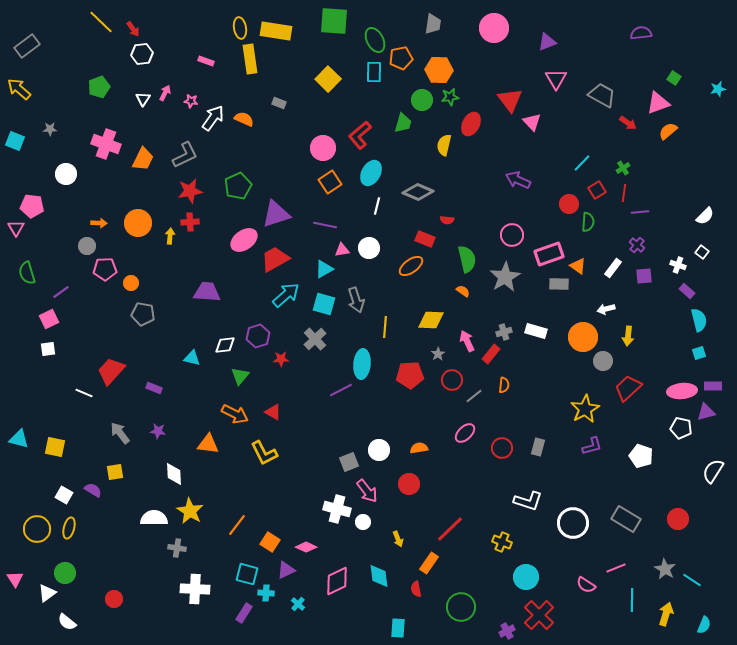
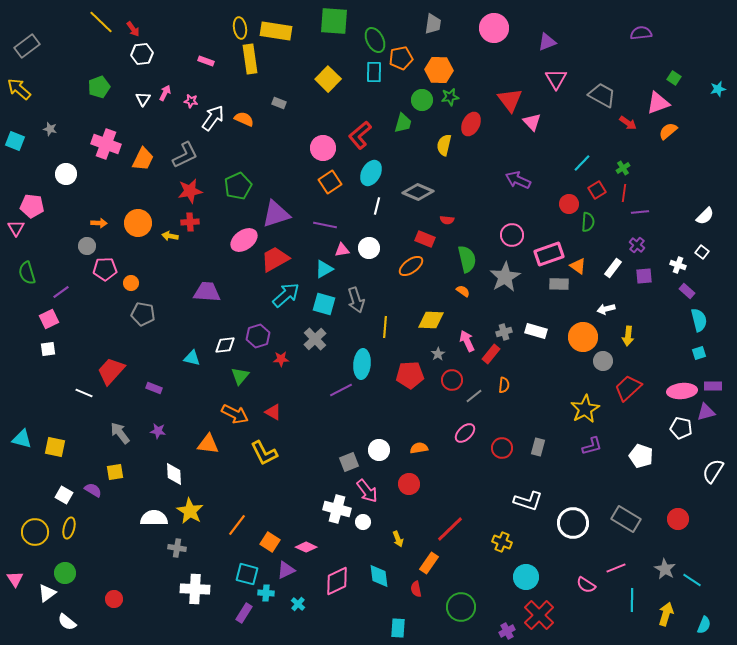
gray star at (50, 129): rotated 16 degrees clockwise
yellow arrow at (170, 236): rotated 84 degrees counterclockwise
cyan triangle at (19, 439): moved 3 px right
yellow circle at (37, 529): moved 2 px left, 3 px down
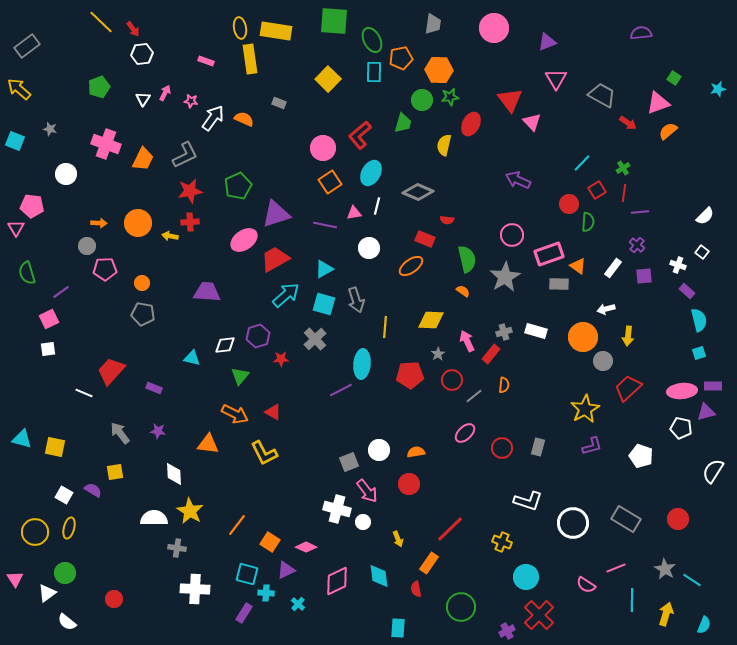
green ellipse at (375, 40): moved 3 px left
pink triangle at (342, 250): moved 12 px right, 37 px up
orange circle at (131, 283): moved 11 px right
orange semicircle at (419, 448): moved 3 px left, 4 px down
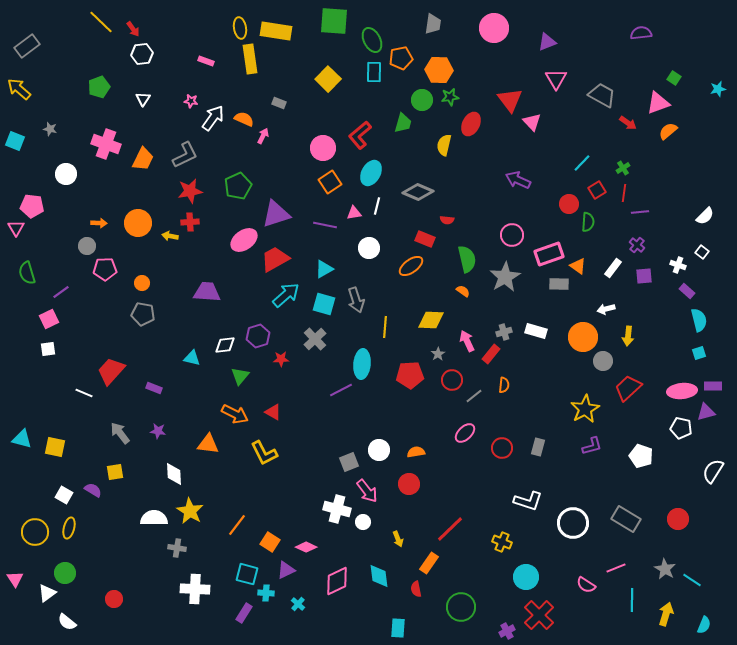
pink arrow at (165, 93): moved 98 px right, 43 px down
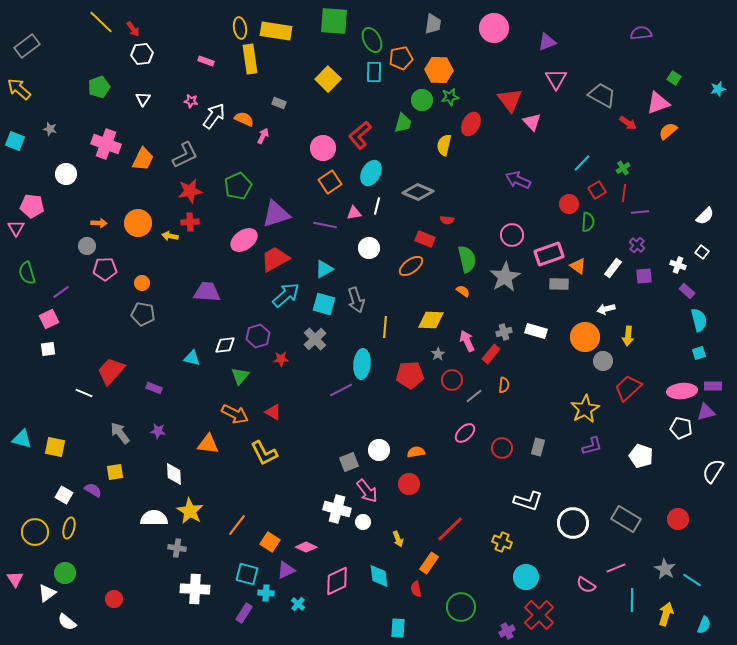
white arrow at (213, 118): moved 1 px right, 2 px up
orange circle at (583, 337): moved 2 px right
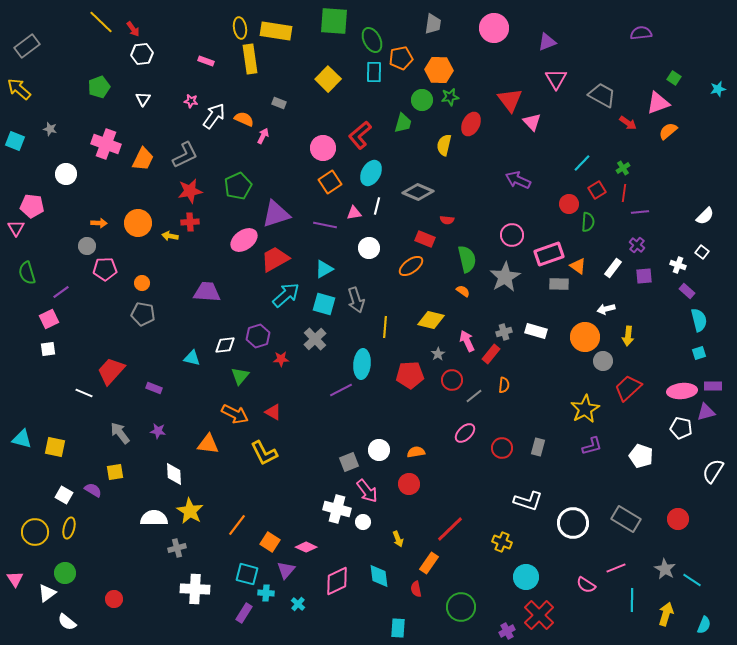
yellow diamond at (431, 320): rotated 12 degrees clockwise
gray cross at (177, 548): rotated 24 degrees counterclockwise
purple triangle at (286, 570): rotated 24 degrees counterclockwise
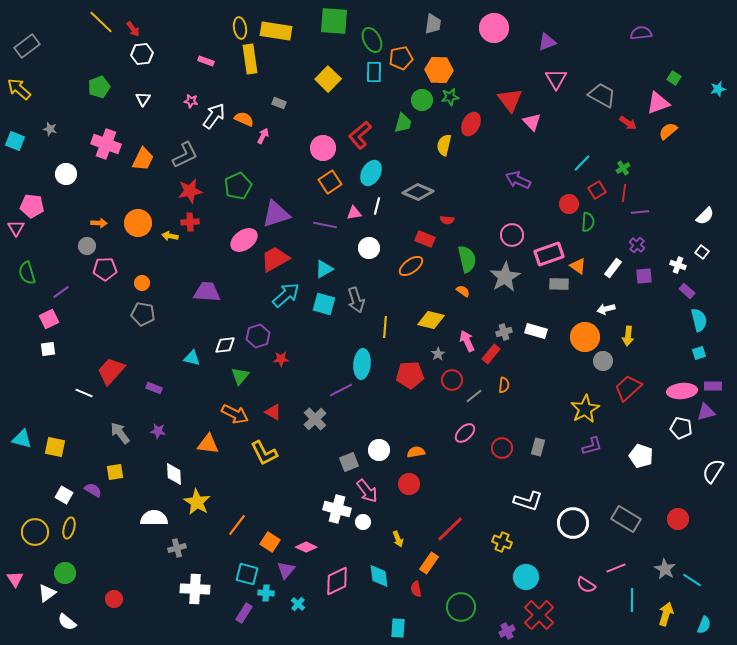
gray cross at (315, 339): moved 80 px down
yellow star at (190, 511): moved 7 px right, 9 px up
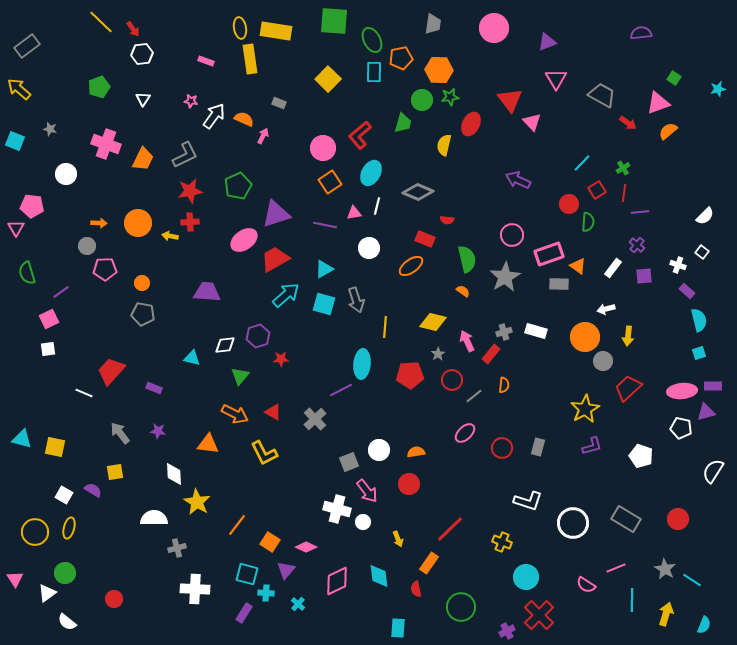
yellow diamond at (431, 320): moved 2 px right, 2 px down
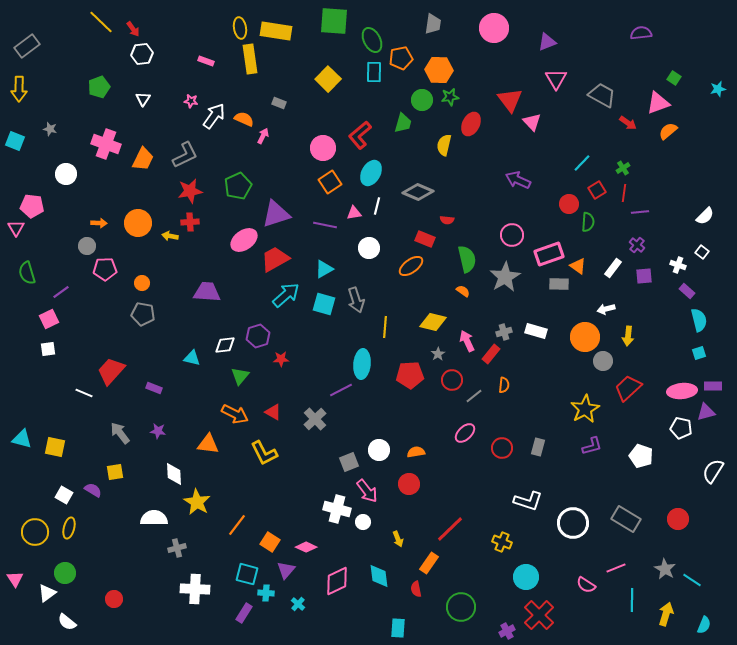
yellow arrow at (19, 89): rotated 130 degrees counterclockwise
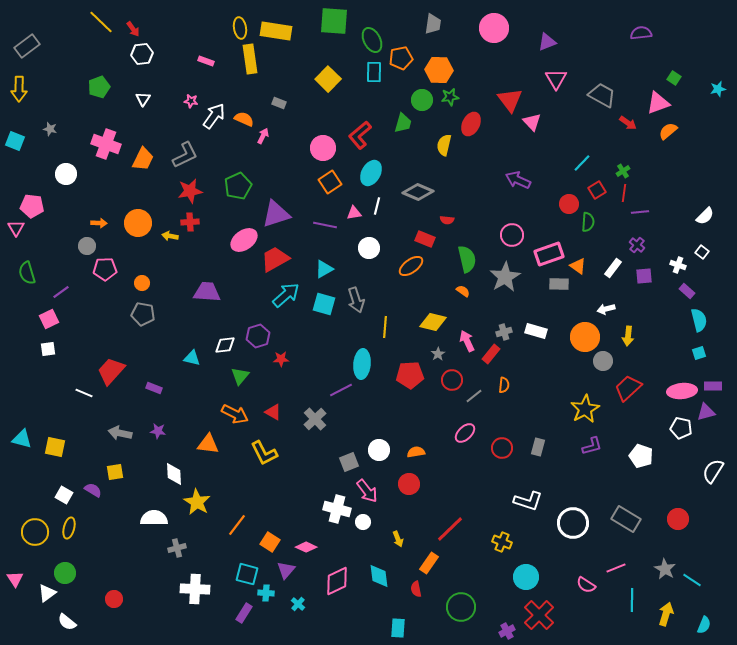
green cross at (623, 168): moved 3 px down
gray arrow at (120, 433): rotated 40 degrees counterclockwise
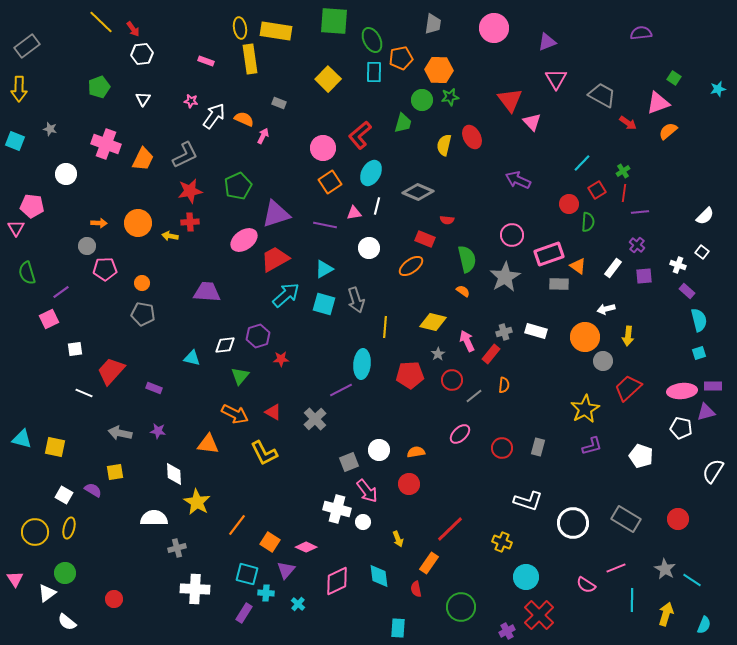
red ellipse at (471, 124): moved 1 px right, 13 px down; rotated 55 degrees counterclockwise
white square at (48, 349): moved 27 px right
pink ellipse at (465, 433): moved 5 px left, 1 px down
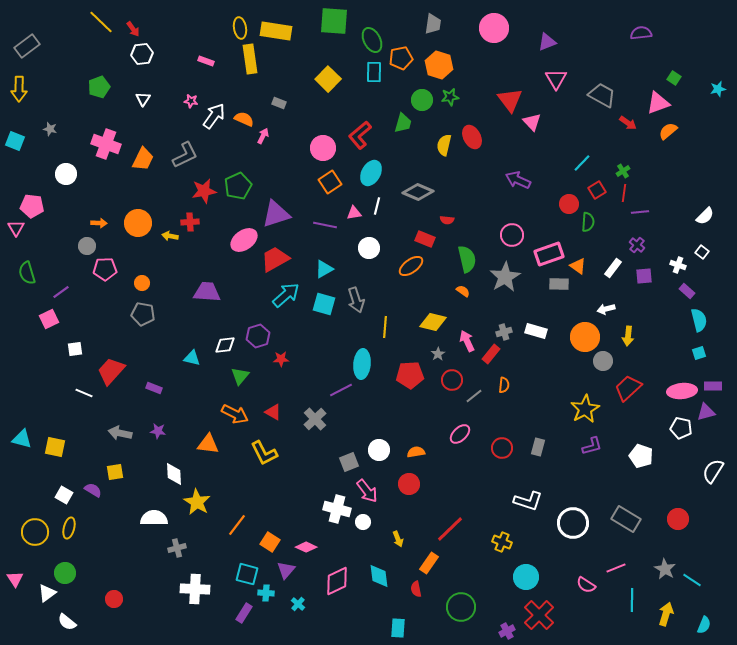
orange hexagon at (439, 70): moved 5 px up; rotated 16 degrees clockwise
red star at (190, 191): moved 14 px right
